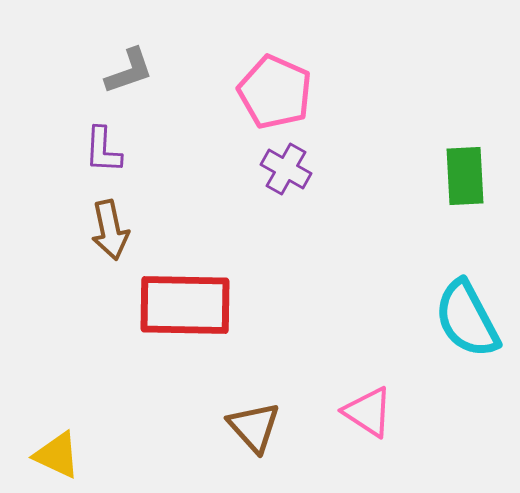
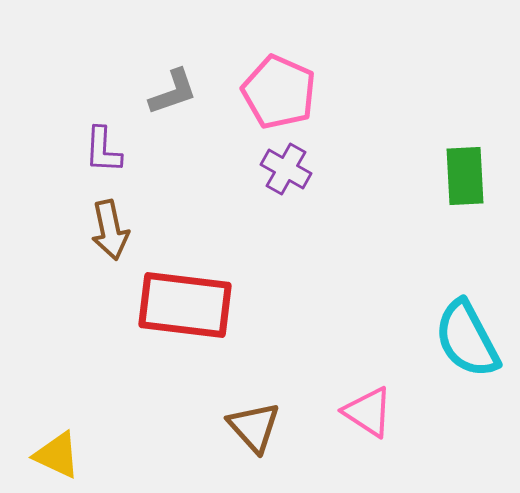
gray L-shape: moved 44 px right, 21 px down
pink pentagon: moved 4 px right
red rectangle: rotated 6 degrees clockwise
cyan semicircle: moved 20 px down
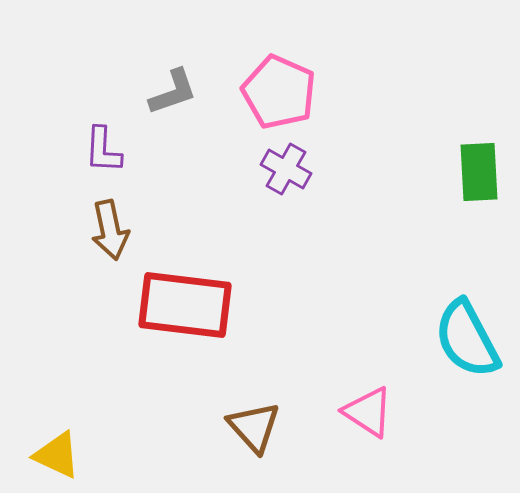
green rectangle: moved 14 px right, 4 px up
